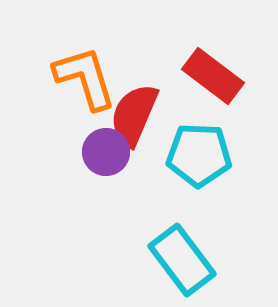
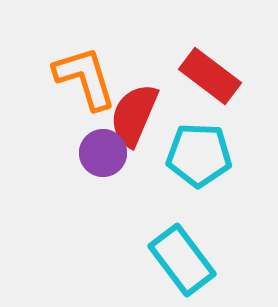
red rectangle: moved 3 px left
purple circle: moved 3 px left, 1 px down
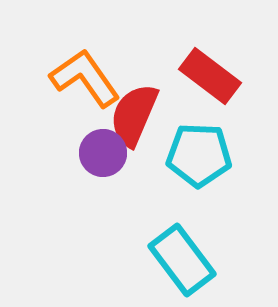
orange L-shape: rotated 18 degrees counterclockwise
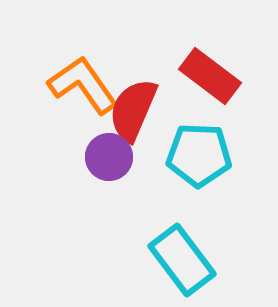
orange L-shape: moved 2 px left, 7 px down
red semicircle: moved 1 px left, 5 px up
purple circle: moved 6 px right, 4 px down
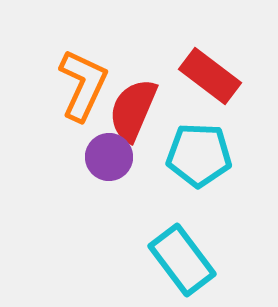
orange L-shape: rotated 60 degrees clockwise
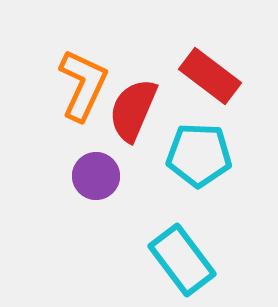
purple circle: moved 13 px left, 19 px down
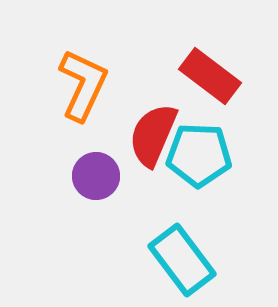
red semicircle: moved 20 px right, 25 px down
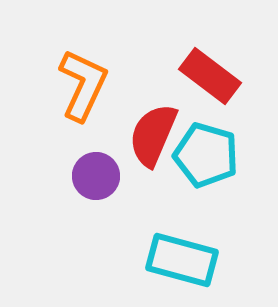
cyan pentagon: moved 7 px right; rotated 14 degrees clockwise
cyan rectangle: rotated 38 degrees counterclockwise
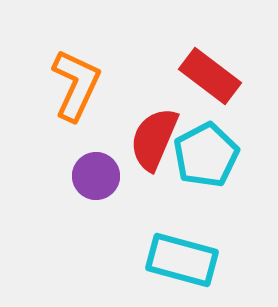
orange L-shape: moved 7 px left
red semicircle: moved 1 px right, 4 px down
cyan pentagon: rotated 28 degrees clockwise
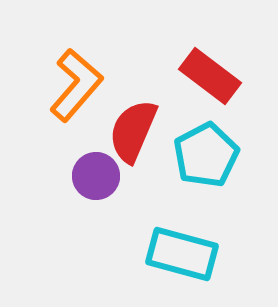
orange L-shape: rotated 16 degrees clockwise
red semicircle: moved 21 px left, 8 px up
cyan rectangle: moved 6 px up
